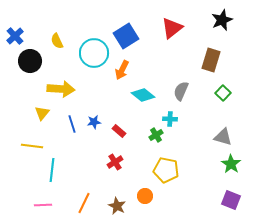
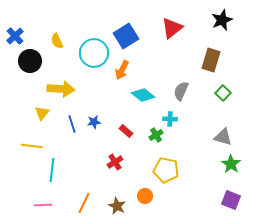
red rectangle: moved 7 px right
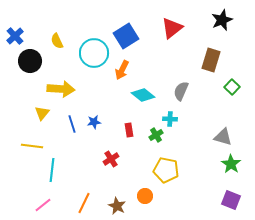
green square: moved 9 px right, 6 px up
red rectangle: moved 3 px right, 1 px up; rotated 40 degrees clockwise
red cross: moved 4 px left, 3 px up
pink line: rotated 36 degrees counterclockwise
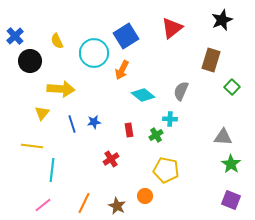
gray triangle: rotated 12 degrees counterclockwise
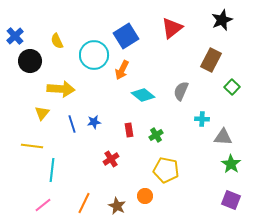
cyan circle: moved 2 px down
brown rectangle: rotated 10 degrees clockwise
cyan cross: moved 32 px right
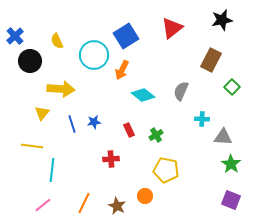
black star: rotated 10 degrees clockwise
red rectangle: rotated 16 degrees counterclockwise
red cross: rotated 28 degrees clockwise
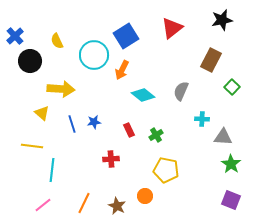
yellow triangle: rotated 28 degrees counterclockwise
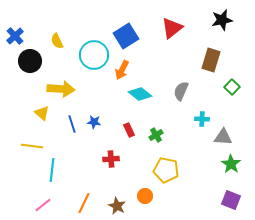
brown rectangle: rotated 10 degrees counterclockwise
cyan diamond: moved 3 px left, 1 px up
blue star: rotated 16 degrees clockwise
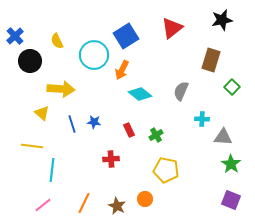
orange circle: moved 3 px down
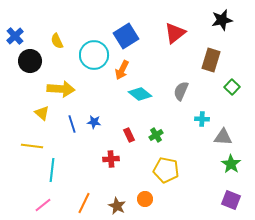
red triangle: moved 3 px right, 5 px down
red rectangle: moved 5 px down
